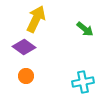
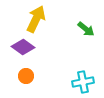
green arrow: moved 1 px right
purple diamond: moved 1 px left
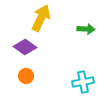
yellow arrow: moved 5 px right, 1 px up
green arrow: rotated 36 degrees counterclockwise
purple diamond: moved 2 px right
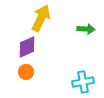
purple diamond: moved 2 px right; rotated 60 degrees counterclockwise
orange circle: moved 4 px up
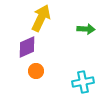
orange circle: moved 10 px right, 1 px up
